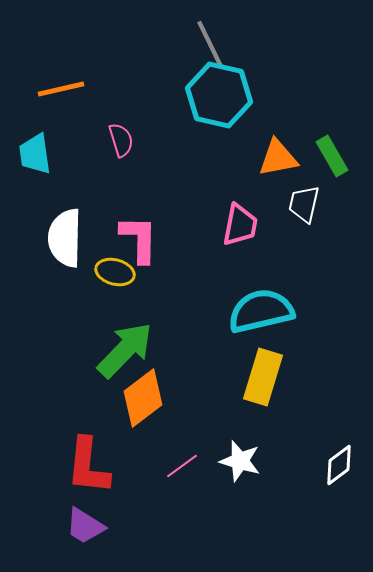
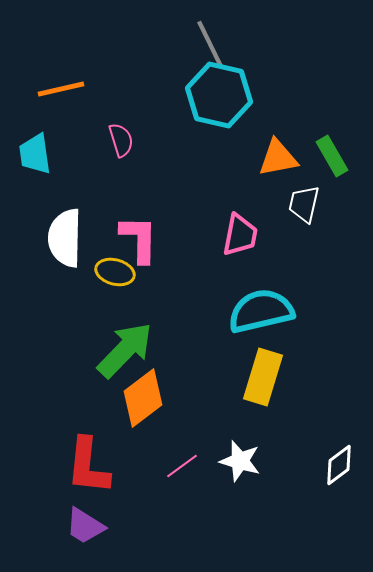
pink trapezoid: moved 10 px down
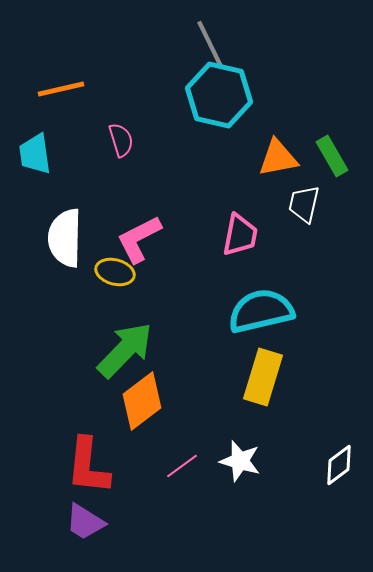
pink L-shape: rotated 118 degrees counterclockwise
orange diamond: moved 1 px left, 3 px down
purple trapezoid: moved 4 px up
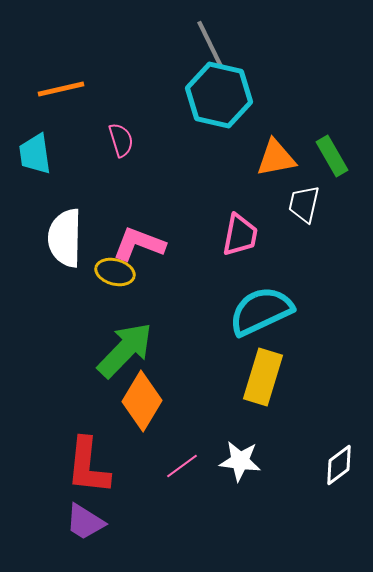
orange triangle: moved 2 px left
pink L-shape: moved 5 px down; rotated 48 degrees clockwise
cyan semicircle: rotated 12 degrees counterclockwise
orange diamond: rotated 22 degrees counterclockwise
white star: rotated 9 degrees counterclockwise
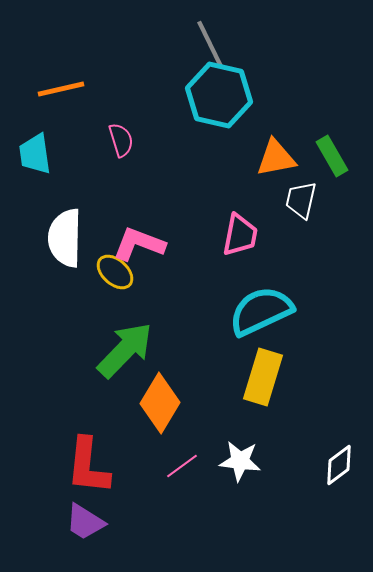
white trapezoid: moved 3 px left, 4 px up
yellow ellipse: rotated 27 degrees clockwise
orange diamond: moved 18 px right, 2 px down
